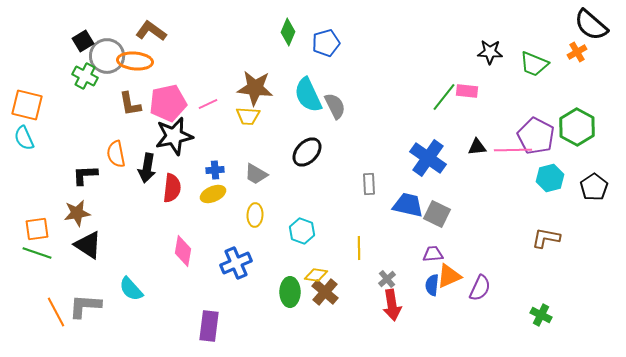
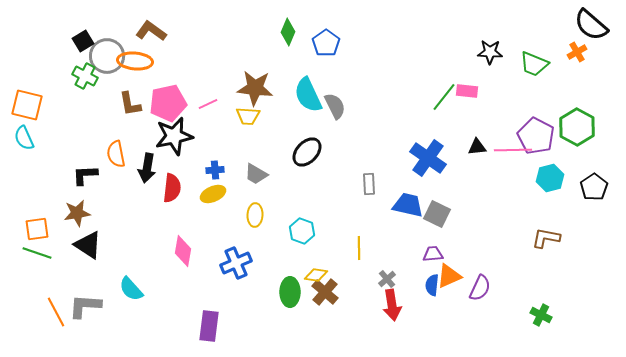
blue pentagon at (326, 43): rotated 20 degrees counterclockwise
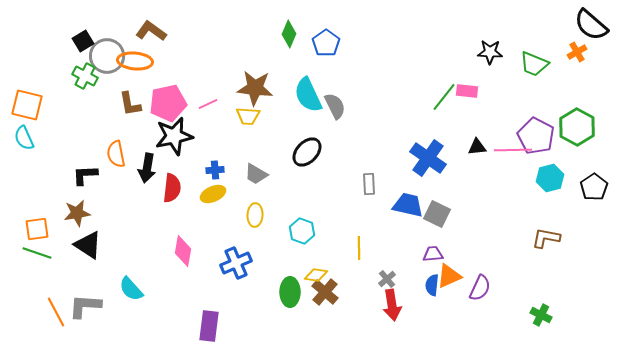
green diamond at (288, 32): moved 1 px right, 2 px down
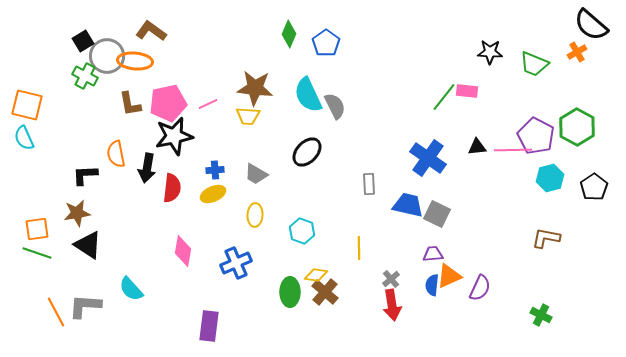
gray cross at (387, 279): moved 4 px right
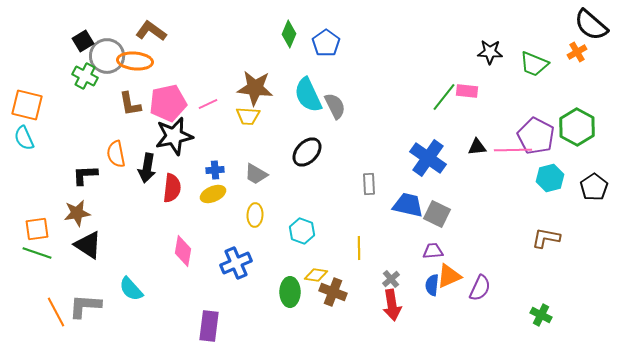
purple trapezoid at (433, 254): moved 3 px up
brown cross at (325, 292): moved 8 px right; rotated 20 degrees counterclockwise
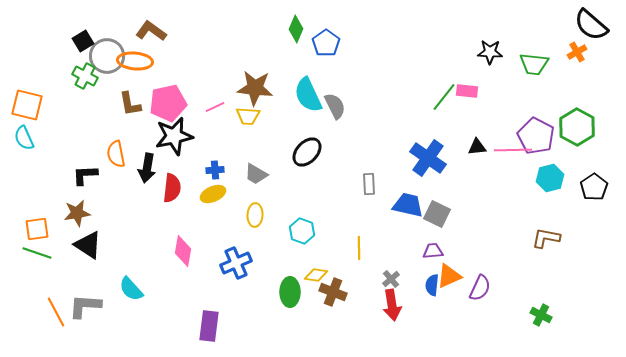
green diamond at (289, 34): moved 7 px right, 5 px up
green trapezoid at (534, 64): rotated 16 degrees counterclockwise
pink line at (208, 104): moved 7 px right, 3 px down
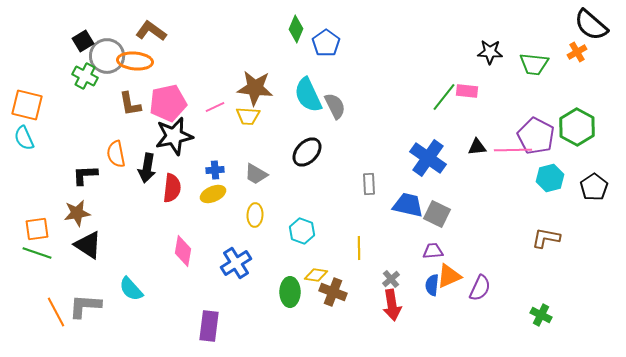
blue cross at (236, 263): rotated 8 degrees counterclockwise
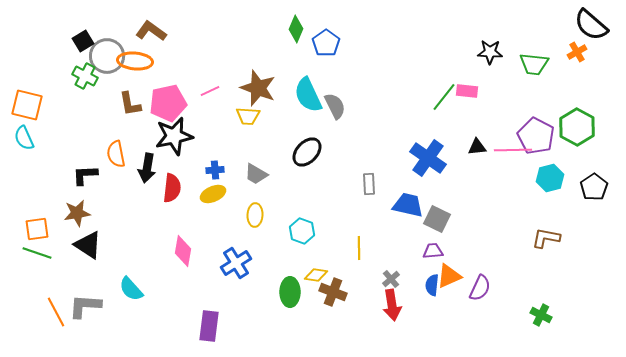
brown star at (255, 88): moved 3 px right; rotated 15 degrees clockwise
pink line at (215, 107): moved 5 px left, 16 px up
gray square at (437, 214): moved 5 px down
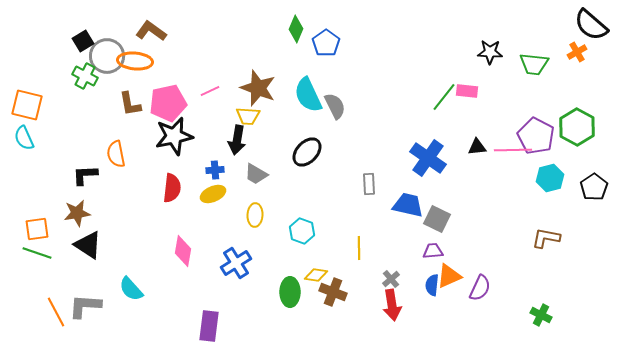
black arrow at (147, 168): moved 90 px right, 28 px up
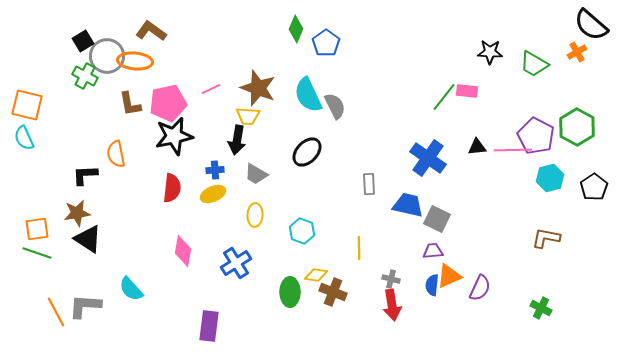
green trapezoid at (534, 64): rotated 24 degrees clockwise
pink line at (210, 91): moved 1 px right, 2 px up
black triangle at (88, 245): moved 6 px up
gray cross at (391, 279): rotated 36 degrees counterclockwise
green cross at (541, 315): moved 7 px up
